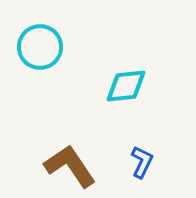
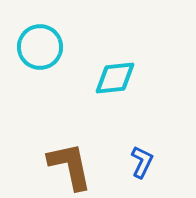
cyan diamond: moved 11 px left, 8 px up
brown L-shape: rotated 22 degrees clockwise
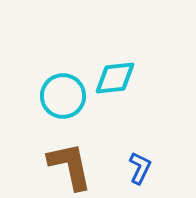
cyan circle: moved 23 px right, 49 px down
blue L-shape: moved 2 px left, 6 px down
